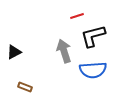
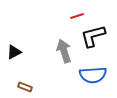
blue semicircle: moved 5 px down
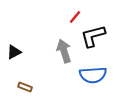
red line: moved 2 px left, 1 px down; rotated 32 degrees counterclockwise
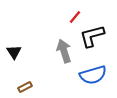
black L-shape: moved 1 px left
black triangle: rotated 35 degrees counterclockwise
blue semicircle: rotated 12 degrees counterclockwise
brown rectangle: rotated 48 degrees counterclockwise
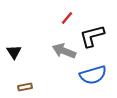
red line: moved 8 px left, 1 px down
gray arrow: rotated 50 degrees counterclockwise
brown rectangle: rotated 16 degrees clockwise
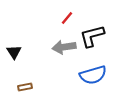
gray arrow: moved 4 px up; rotated 30 degrees counterclockwise
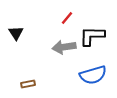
black L-shape: rotated 16 degrees clockwise
black triangle: moved 2 px right, 19 px up
brown rectangle: moved 3 px right, 3 px up
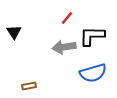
black triangle: moved 2 px left, 1 px up
blue semicircle: moved 2 px up
brown rectangle: moved 1 px right, 2 px down
